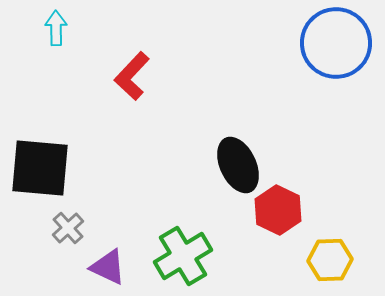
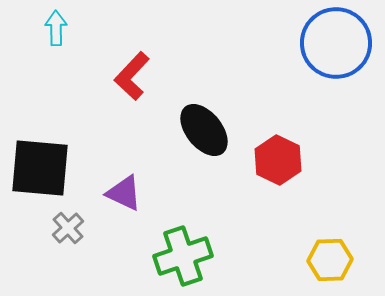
black ellipse: moved 34 px left, 35 px up; rotated 14 degrees counterclockwise
red hexagon: moved 50 px up
green cross: rotated 12 degrees clockwise
purple triangle: moved 16 px right, 74 px up
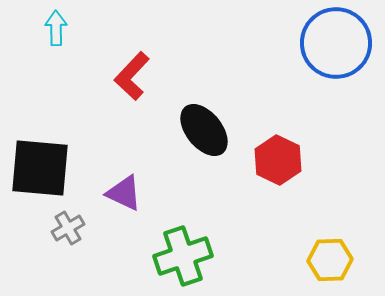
gray cross: rotated 12 degrees clockwise
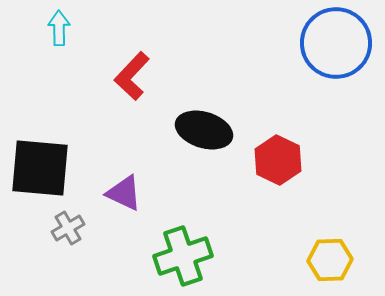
cyan arrow: moved 3 px right
black ellipse: rotated 34 degrees counterclockwise
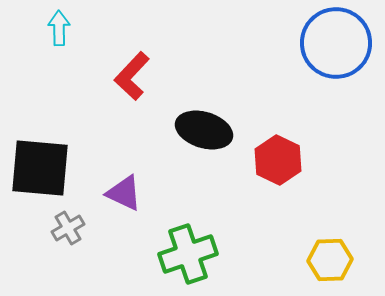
green cross: moved 5 px right, 2 px up
